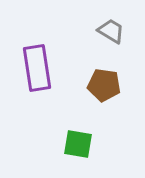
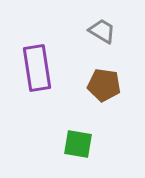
gray trapezoid: moved 9 px left
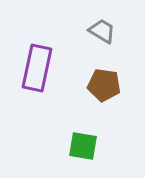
purple rectangle: rotated 21 degrees clockwise
green square: moved 5 px right, 2 px down
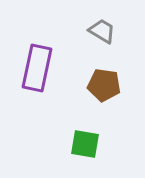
green square: moved 2 px right, 2 px up
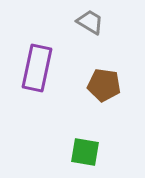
gray trapezoid: moved 12 px left, 9 px up
green square: moved 8 px down
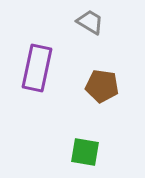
brown pentagon: moved 2 px left, 1 px down
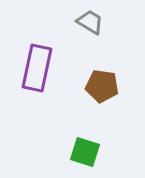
green square: rotated 8 degrees clockwise
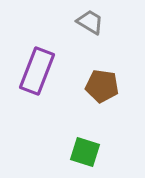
purple rectangle: moved 3 px down; rotated 9 degrees clockwise
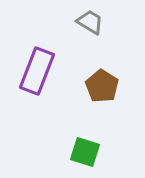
brown pentagon: rotated 24 degrees clockwise
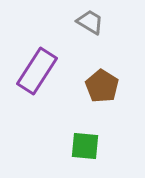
purple rectangle: rotated 12 degrees clockwise
green square: moved 6 px up; rotated 12 degrees counterclockwise
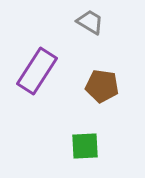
brown pentagon: rotated 24 degrees counterclockwise
green square: rotated 8 degrees counterclockwise
